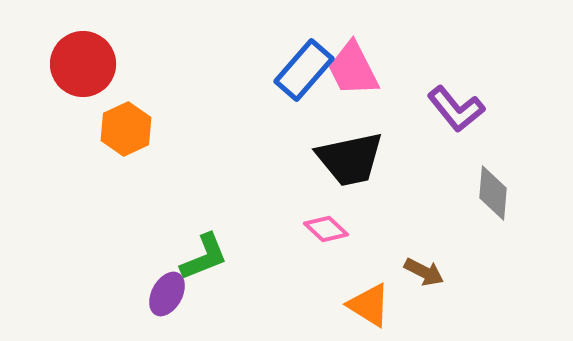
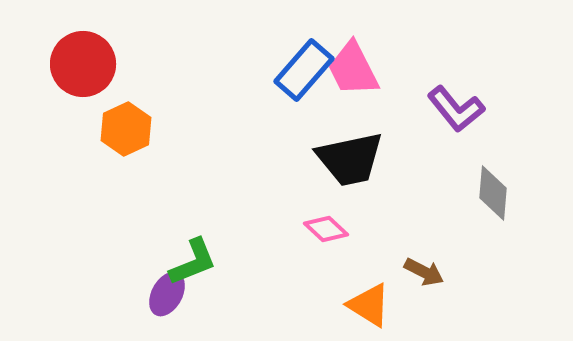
green L-shape: moved 11 px left, 5 px down
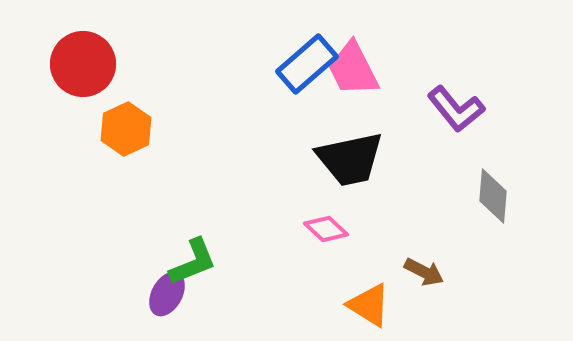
blue rectangle: moved 3 px right, 6 px up; rotated 8 degrees clockwise
gray diamond: moved 3 px down
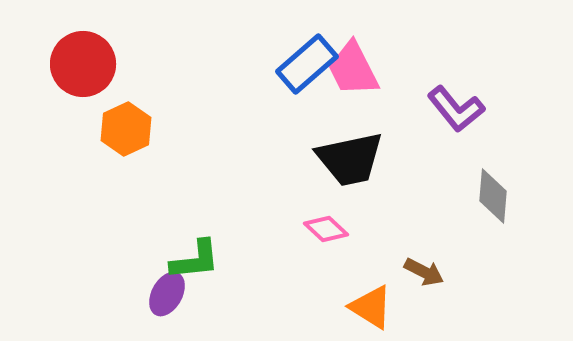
green L-shape: moved 2 px right, 2 px up; rotated 16 degrees clockwise
orange triangle: moved 2 px right, 2 px down
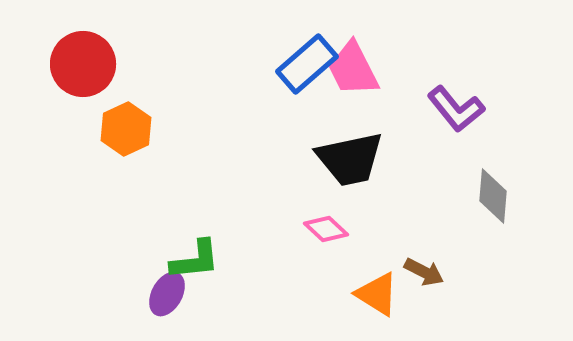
orange triangle: moved 6 px right, 13 px up
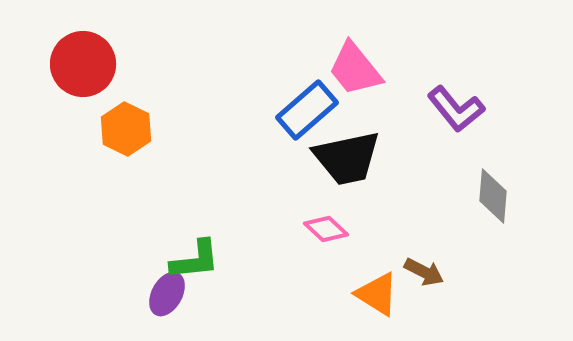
blue rectangle: moved 46 px down
pink trapezoid: moved 2 px right; rotated 12 degrees counterclockwise
orange hexagon: rotated 9 degrees counterclockwise
black trapezoid: moved 3 px left, 1 px up
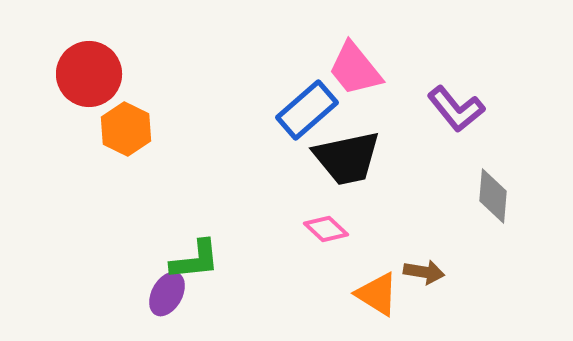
red circle: moved 6 px right, 10 px down
brown arrow: rotated 18 degrees counterclockwise
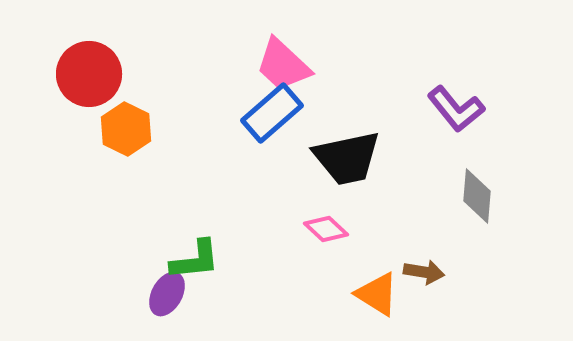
pink trapezoid: moved 72 px left, 4 px up; rotated 8 degrees counterclockwise
blue rectangle: moved 35 px left, 3 px down
gray diamond: moved 16 px left
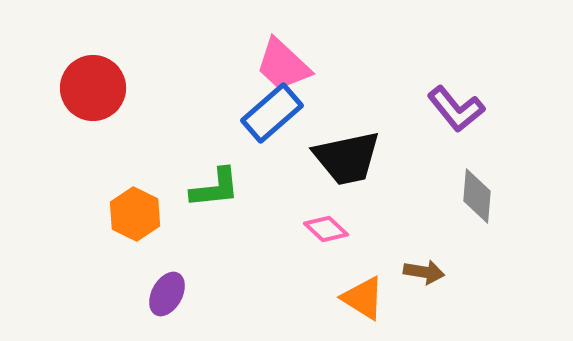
red circle: moved 4 px right, 14 px down
orange hexagon: moved 9 px right, 85 px down
green L-shape: moved 20 px right, 72 px up
orange triangle: moved 14 px left, 4 px down
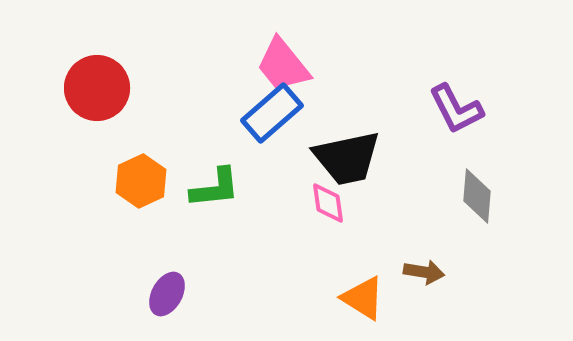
pink trapezoid: rotated 8 degrees clockwise
red circle: moved 4 px right
purple L-shape: rotated 12 degrees clockwise
orange hexagon: moved 6 px right, 33 px up; rotated 9 degrees clockwise
pink diamond: moved 2 px right, 26 px up; rotated 39 degrees clockwise
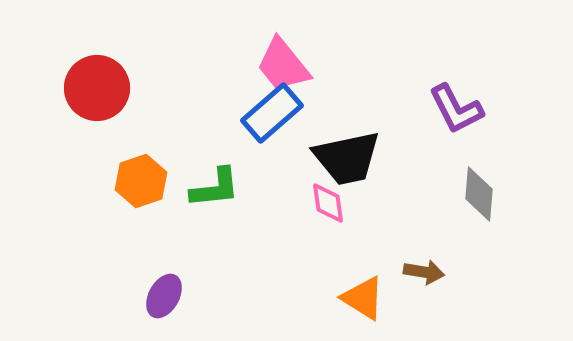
orange hexagon: rotated 6 degrees clockwise
gray diamond: moved 2 px right, 2 px up
purple ellipse: moved 3 px left, 2 px down
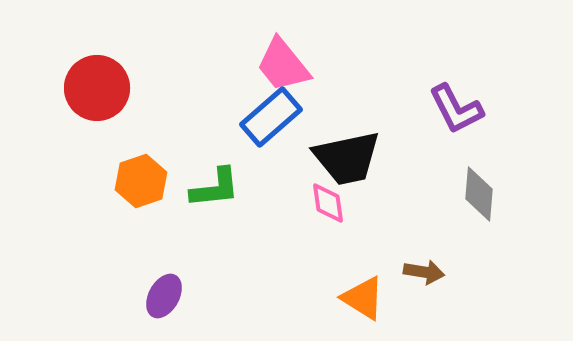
blue rectangle: moved 1 px left, 4 px down
